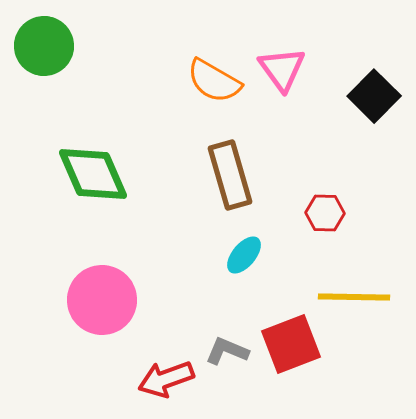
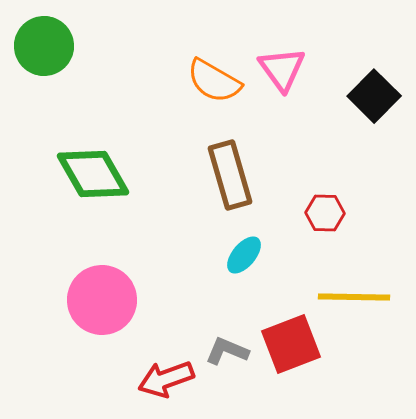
green diamond: rotated 6 degrees counterclockwise
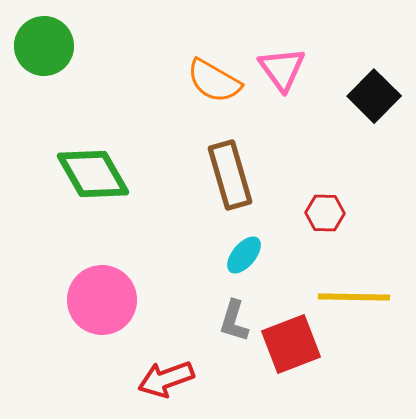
gray L-shape: moved 7 px right, 30 px up; rotated 96 degrees counterclockwise
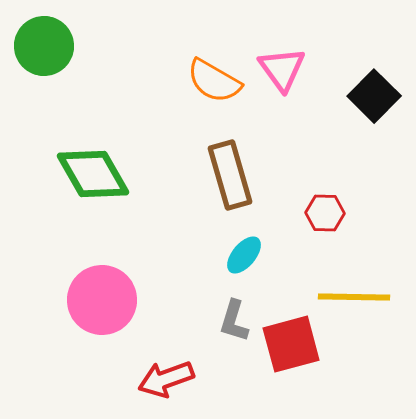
red square: rotated 6 degrees clockwise
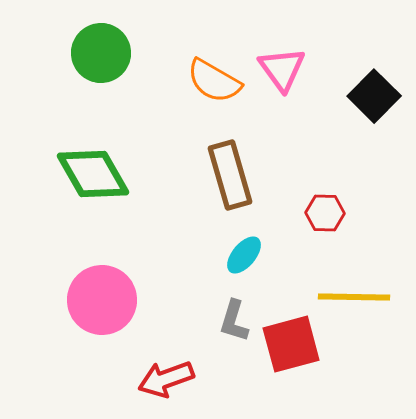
green circle: moved 57 px right, 7 px down
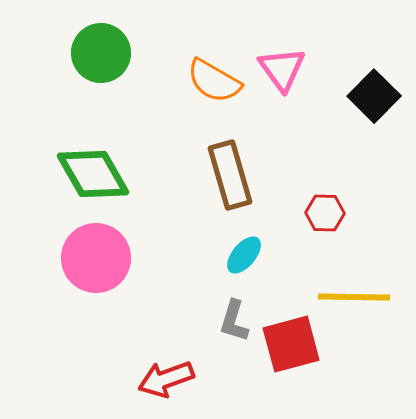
pink circle: moved 6 px left, 42 px up
